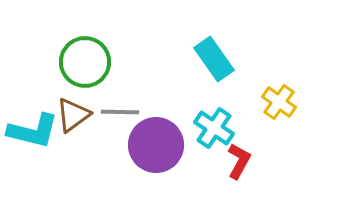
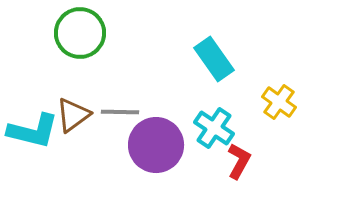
green circle: moved 5 px left, 29 px up
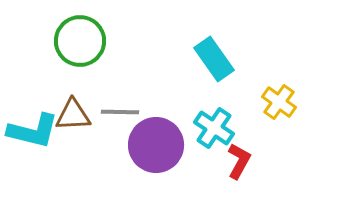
green circle: moved 8 px down
brown triangle: rotated 33 degrees clockwise
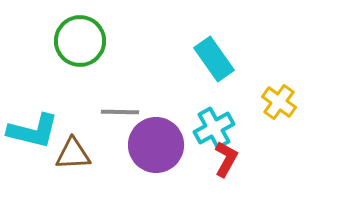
brown triangle: moved 39 px down
cyan cross: rotated 27 degrees clockwise
red L-shape: moved 13 px left, 2 px up
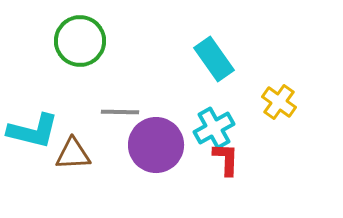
red L-shape: rotated 27 degrees counterclockwise
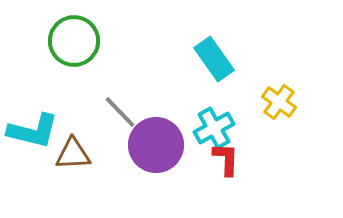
green circle: moved 6 px left
gray line: rotated 45 degrees clockwise
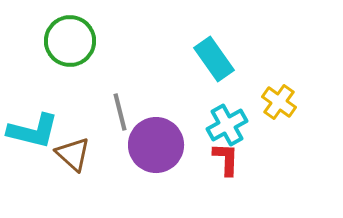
green circle: moved 4 px left
gray line: rotated 30 degrees clockwise
cyan cross: moved 13 px right, 3 px up
brown triangle: rotated 45 degrees clockwise
